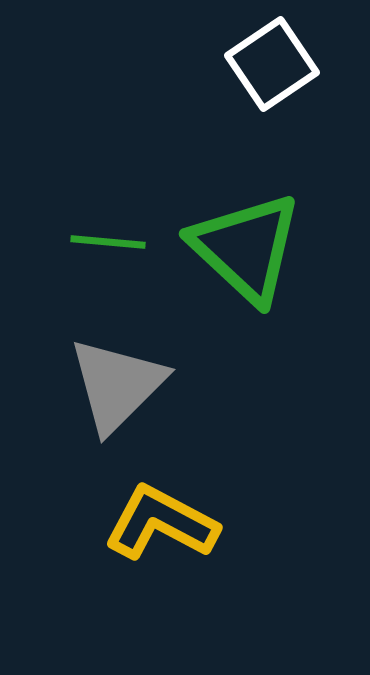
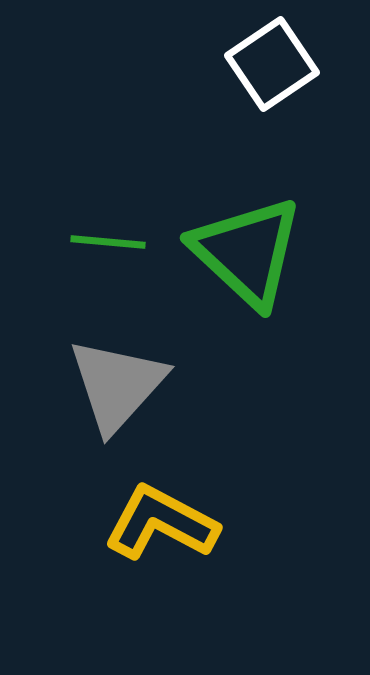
green triangle: moved 1 px right, 4 px down
gray triangle: rotated 3 degrees counterclockwise
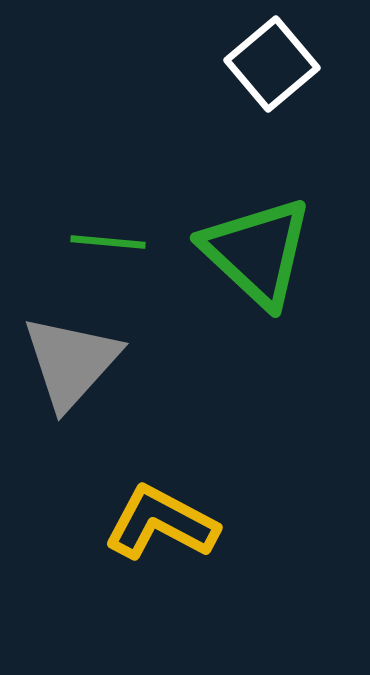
white square: rotated 6 degrees counterclockwise
green triangle: moved 10 px right
gray triangle: moved 46 px left, 23 px up
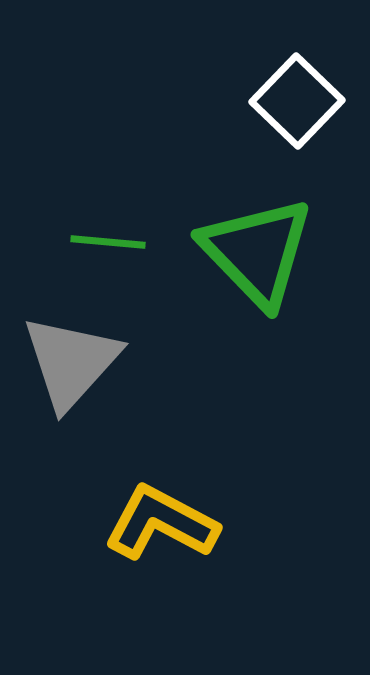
white square: moved 25 px right, 37 px down; rotated 6 degrees counterclockwise
green triangle: rotated 3 degrees clockwise
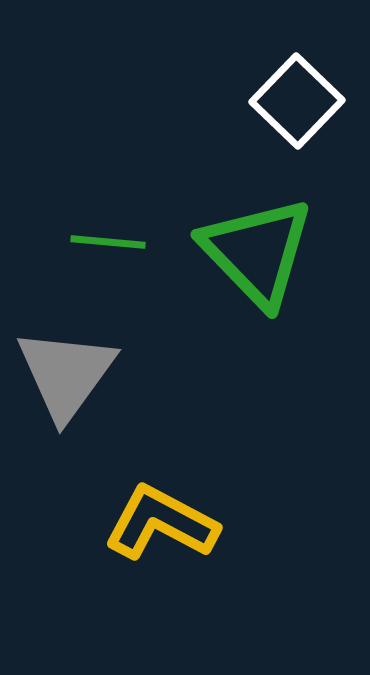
gray triangle: moved 5 px left, 12 px down; rotated 6 degrees counterclockwise
